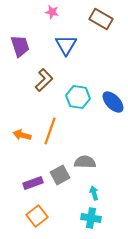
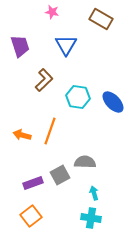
orange square: moved 6 px left
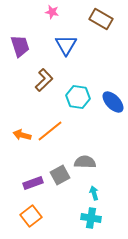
orange line: rotated 32 degrees clockwise
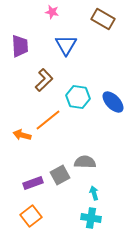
brown rectangle: moved 2 px right
purple trapezoid: rotated 15 degrees clockwise
orange line: moved 2 px left, 11 px up
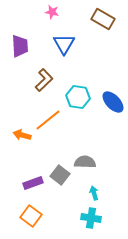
blue triangle: moved 2 px left, 1 px up
gray square: rotated 24 degrees counterclockwise
orange square: rotated 15 degrees counterclockwise
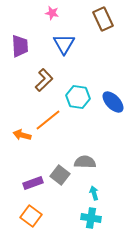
pink star: moved 1 px down
brown rectangle: rotated 35 degrees clockwise
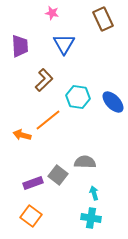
gray square: moved 2 px left
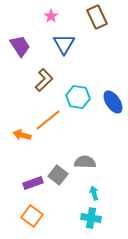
pink star: moved 1 px left, 3 px down; rotated 24 degrees clockwise
brown rectangle: moved 6 px left, 2 px up
purple trapezoid: rotated 30 degrees counterclockwise
blue ellipse: rotated 10 degrees clockwise
orange square: moved 1 px right
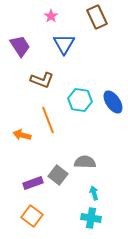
brown L-shape: moved 2 px left; rotated 65 degrees clockwise
cyan hexagon: moved 2 px right, 3 px down
orange line: rotated 72 degrees counterclockwise
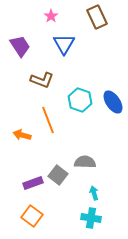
cyan hexagon: rotated 10 degrees clockwise
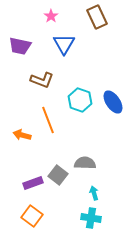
purple trapezoid: rotated 135 degrees clockwise
gray semicircle: moved 1 px down
